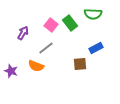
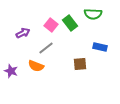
purple arrow: rotated 32 degrees clockwise
blue rectangle: moved 4 px right, 1 px up; rotated 40 degrees clockwise
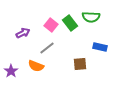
green semicircle: moved 2 px left, 3 px down
gray line: moved 1 px right
purple star: rotated 16 degrees clockwise
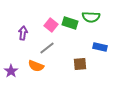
green rectangle: rotated 35 degrees counterclockwise
purple arrow: rotated 56 degrees counterclockwise
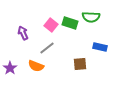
purple arrow: rotated 32 degrees counterclockwise
purple star: moved 1 px left, 3 px up
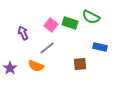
green semicircle: rotated 24 degrees clockwise
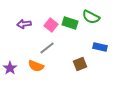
purple arrow: moved 1 px right, 9 px up; rotated 72 degrees counterclockwise
brown square: rotated 16 degrees counterclockwise
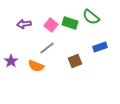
green semicircle: rotated 12 degrees clockwise
blue rectangle: rotated 32 degrees counterclockwise
brown square: moved 5 px left, 3 px up
purple star: moved 1 px right, 7 px up
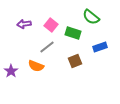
green rectangle: moved 3 px right, 10 px down
gray line: moved 1 px up
purple star: moved 10 px down
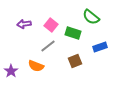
gray line: moved 1 px right, 1 px up
